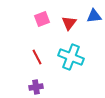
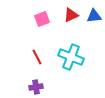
red triangle: moved 2 px right, 8 px up; rotated 28 degrees clockwise
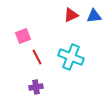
pink square: moved 19 px left, 17 px down
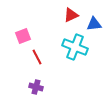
blue triangle: moved 8 px down
cyan cross: moved 4 px right, 10 px up
purple cross: rotated 24 degrees clockwise
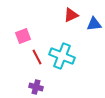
cyan cross: moved 13 px left, 9 px down
